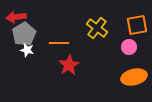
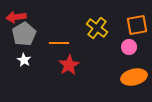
white star: moved 3 px left, 10 px down; rotated 16 degrees clockwise
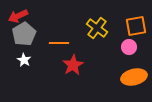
red arrow: moved 2 px right, 1 px up; rotated 18 degrees counterclockwise
orange square: moved 1 px left, 1 px down
red star: moved 4 px right
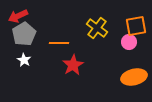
pink circle: moved 5 px up
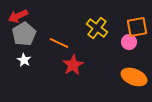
orange square: moved 1 px right, 1 px down
orange line: rotated 24 degrees clockwise
orange ellipse: rotated 35 degrees clockwise
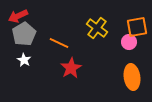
red star: moved 2 px left, 3 px down
orange ellipse: moved 2 px left; rotated 60 degrees clockwise
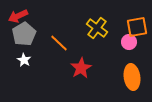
orange line: rotated 18 degrees clockwise
red star: moved 10 px right
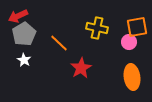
yellow cross: rotated 25 degrees counterclockwise
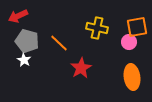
gray pentagon: moved 3 px right, 7 px down; rotated 25 degrees counterclockwise
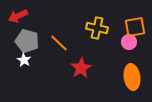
orange square: moved 2 px left
